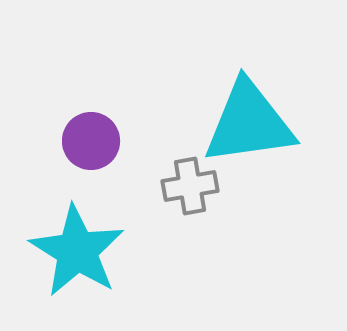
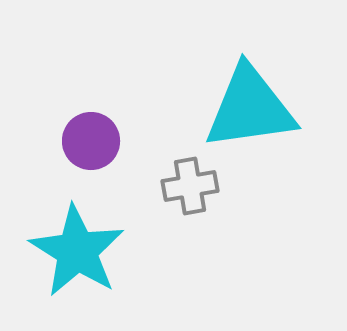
cyan triangle: moved 1 px right, 15 px up
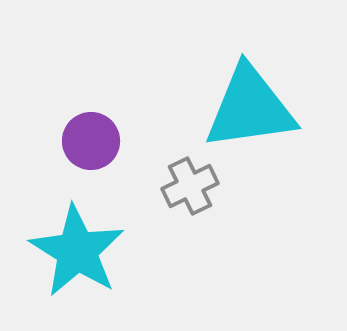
gray cross: rotated 16 degrees counterclockwise
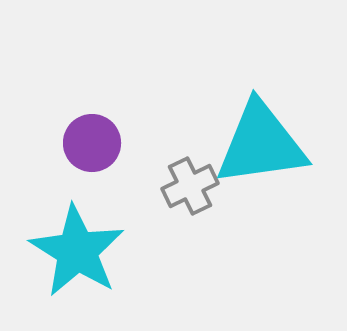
cyan triangle: moved 11 px right, 36 px down
purple circle: moved 1 px right, 2 px down
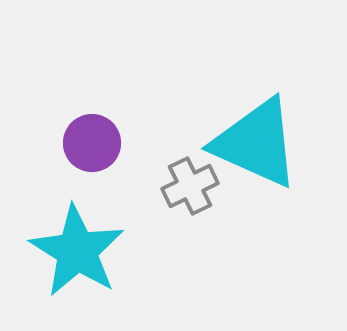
cyan triangle: moved 5 px left, 1 px up; rotated 32 degrees clockwise
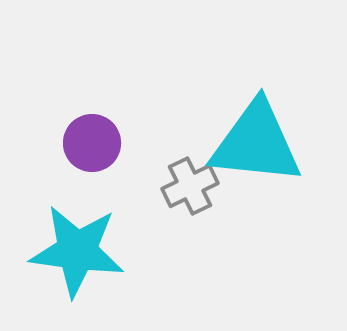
cyan triangle: rotated 18 degrees counterclockwise
cyan star: rotated 24 degrees counterclockwise
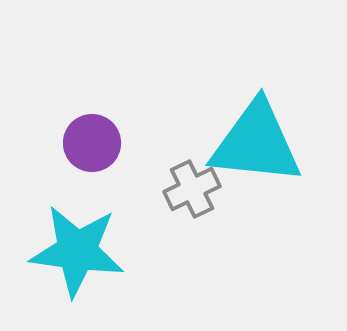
gray cross: moved 2 px right, 3 px down
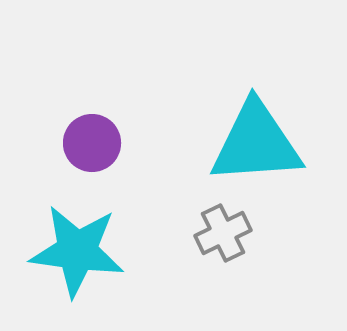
cyan triangle: rotated 10 degrees counterclockwise
gray cross: moved 31 px right, 44 px down
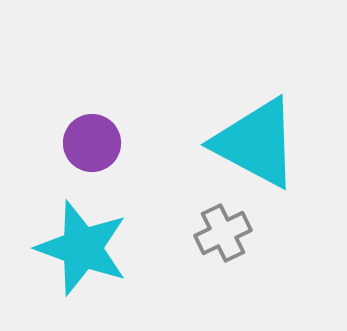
cyan triangle: rotated 32 degrees clockwise
cyan star: moved 5 px right, 3 px up; rotated 12 degrees clockwise
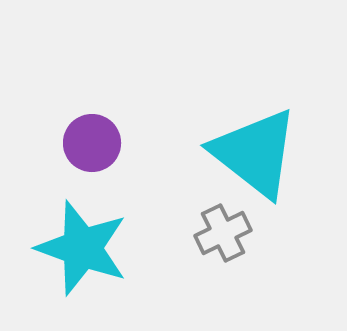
cyan triangle: moved 1 px left, 10 px down; rotated 10 degrees clockwise
